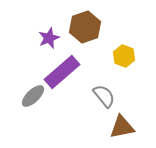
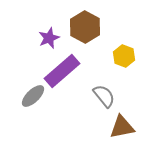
brown hexagon: rotated 12 degrees counterclockwise
purple rectangle: moved 1 px up
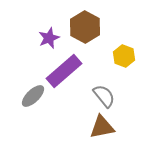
purple rectangle: moved 2 px right
brown triangle: moved 20 px left
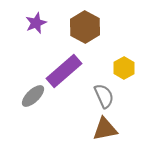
purple star: moved 13 px left, 15 px up
yellow hexagon: moved 12 px down; rotated 10 degrees clockwise
gray semicircle: rotated 15 degrees clockwise
brown triangle: moved 3 px right, 2 px down
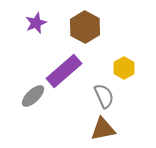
brown triangle: moved 2 px left
